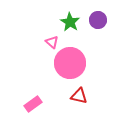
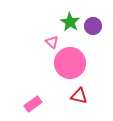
purple circle: moved 5 px left, 6 px down
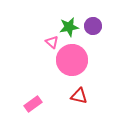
green star: moved 1 px left, 5 px down; rotated 30 degrees clockwise
pink circle: moved 2 px right, 3 px up
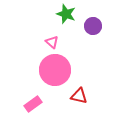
green star: moved 3 px left, 13 px up; rotated 30 degrees clockwise
pink circle: moved 17 px left, 10 px down
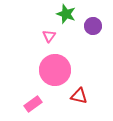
pink triangle: moved 3 px left, 6 px up; rotated 24 degrees clockwise
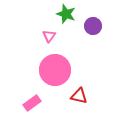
pink rectangle: moved 1 px left, 1 px up
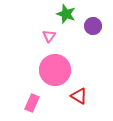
red triangle: rotated 18 degrees clockwise
pink rectangle: rotated 30 degrees counterclockwise
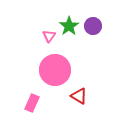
green star: moved 3 px right, 12 px down; rotated 18 degrees clockwise
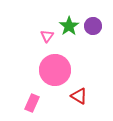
pink triangle: moved 2 px left
